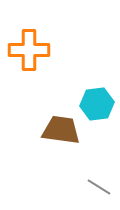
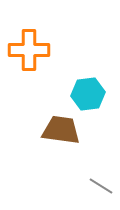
cyan hexagon: moved 9 px left, 10 px up
gray line: moved 2 px right, 1 px up
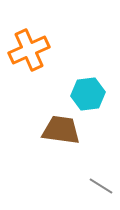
orange cross: rotated 24 degrees counterclockwise
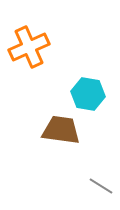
orange cross: moved 3 px up
cyan hexagon: rotated 16 degrees clockwise
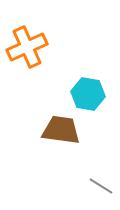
orange cross: moved 2 px left
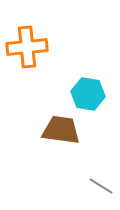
orange cross: rotated 18 degrees clockwise
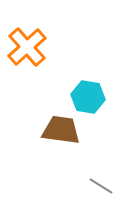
orange cross: rotated 36 degrees counterclockwise
cyan hexagon: moved 3 px down
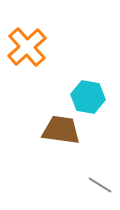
gray line: moved 1 px left, 1 px up
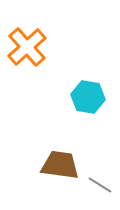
brown trapezoid: moved 1 px left, 35 px down
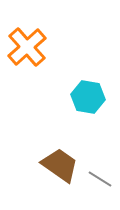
brown trapezoid: rotated 27 degrees clockwise
gray line: moved 6 px up
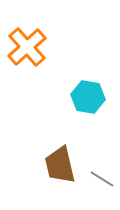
brown trapezoid: rotated 138 degrees counterclockwise
gray line: moved 2 px right
